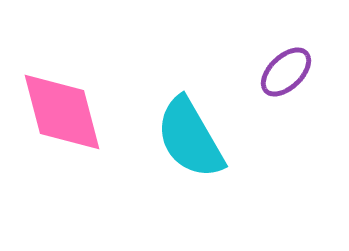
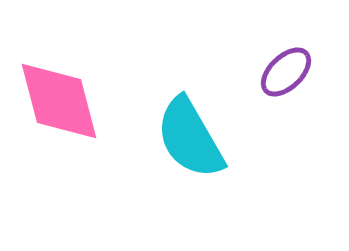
pink diamond: moved 3 px left, 11 px up
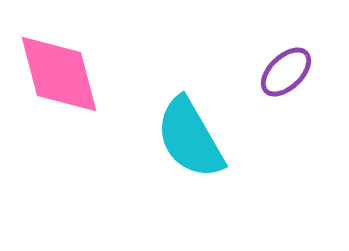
pink diamond: moved 27 px up
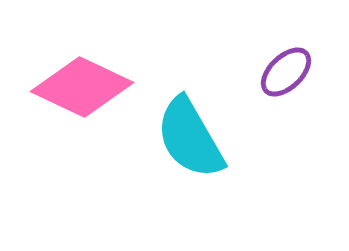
pink diamond: moved 23 px right, 13 px down; rotated 50 degrees counterclockwise
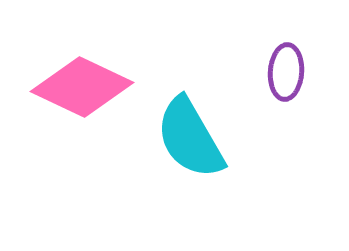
purple ellipse: rotated 42 degrees counterclockwise
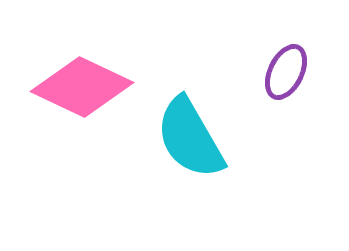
purple ellipse: rotated 22 degrees clockwise
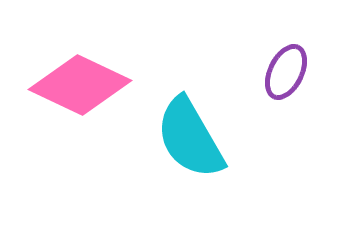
pink diamond: moved 2 px left, 2 px up
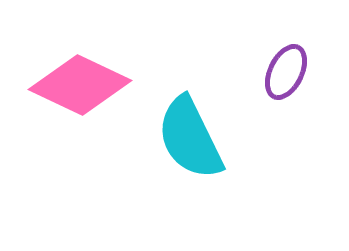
cyan semicircle: rotated 4 degrees clockwise
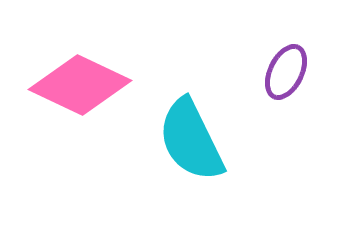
cyan semicircle: moved 1 px right, 2 px down
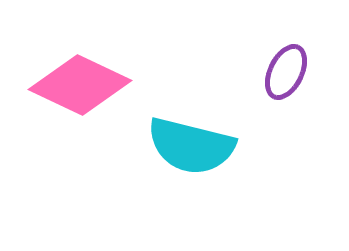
cyan semicircle: moved 6 px down; rotated 50 degrees counterclockwise
